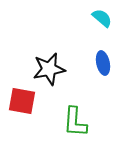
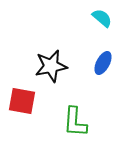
blue ellipse: rotated 40 degrees clockwise
black star: moved 2 px right, 3 px up
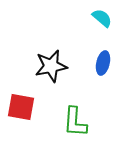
blue ellipse: rotated 15 degrees counterclockwise
red square: moved 1 px left, 6 px down
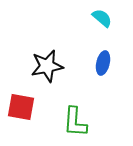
black star: moved 4 px left
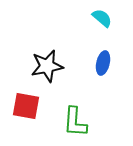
red square: moved 5 px right, 1 px up
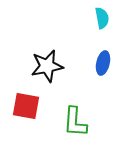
cyan semicircle: rotated 40 degrees clockwise
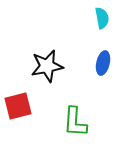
red square: moved 8 px left; rotated 24 degrees counterclockwise
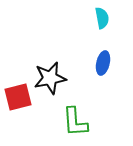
black star: moved 3 px right, 12 px down
red square: moved 9 px up
green L-shape: rotated 8 degrees counterclockwise
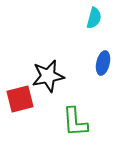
cyan semicircle: moved 8 px left; rotated 25 degrees clockwise
black star: moved 2 px left, 2 px up
red square: moved 2 px right, 2 px down
